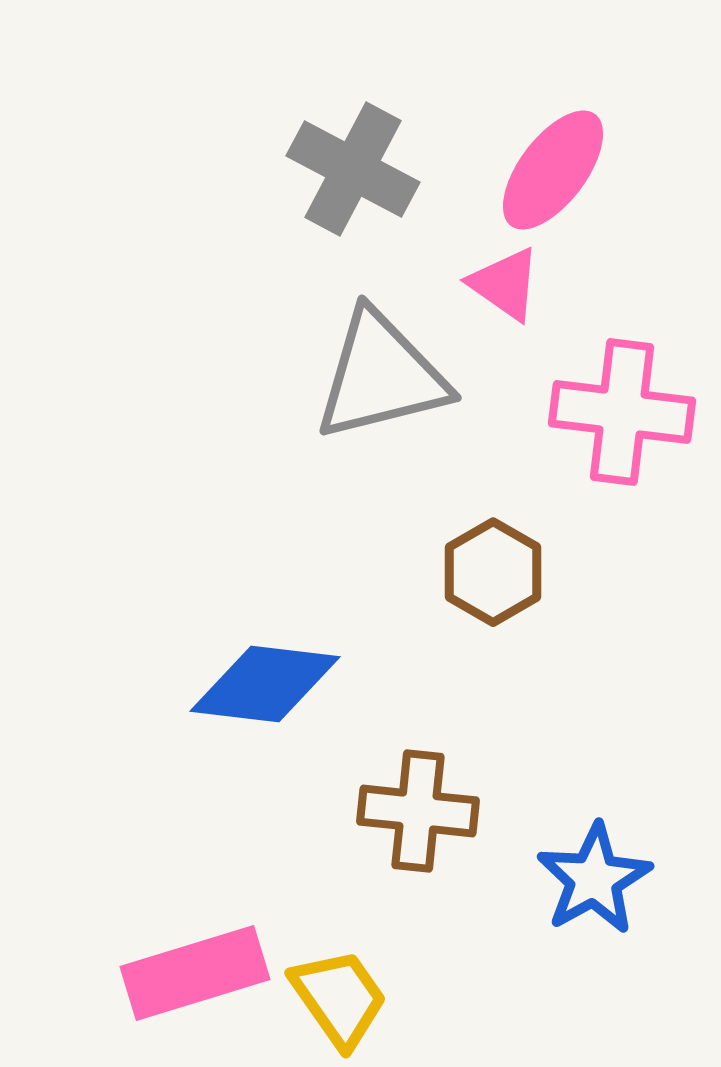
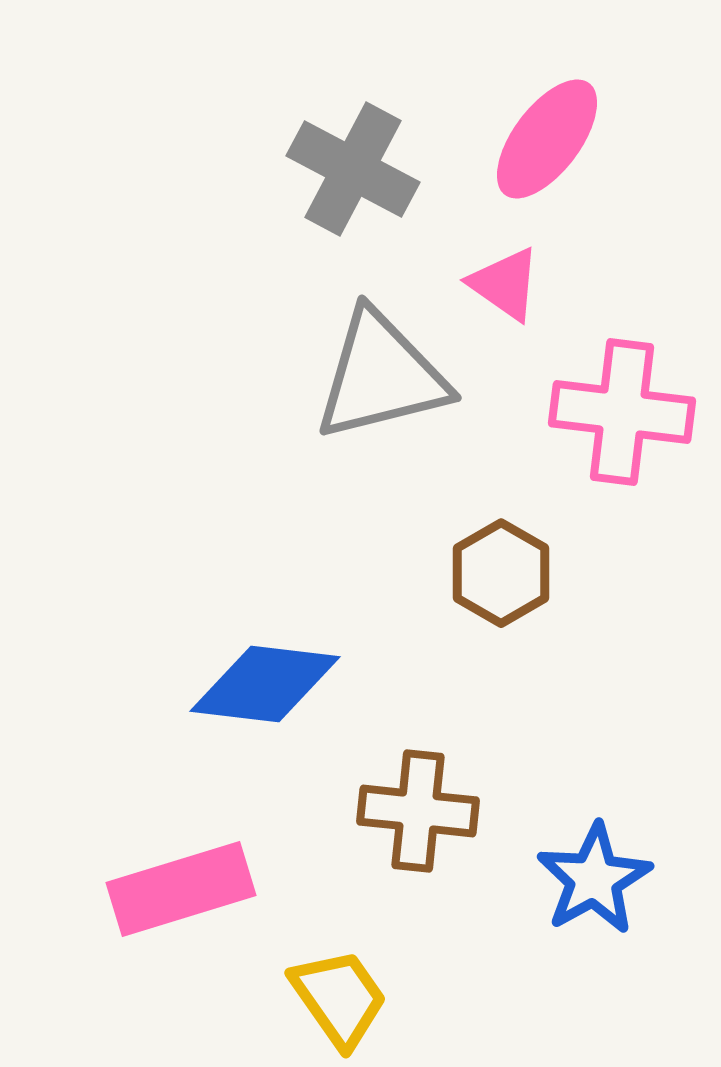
pink ellipse: moved 6 px left, 31 px up
brown hexagon: moved 8 px right, 1 px down
pink rectangle: moved 14 px left, 84 px up
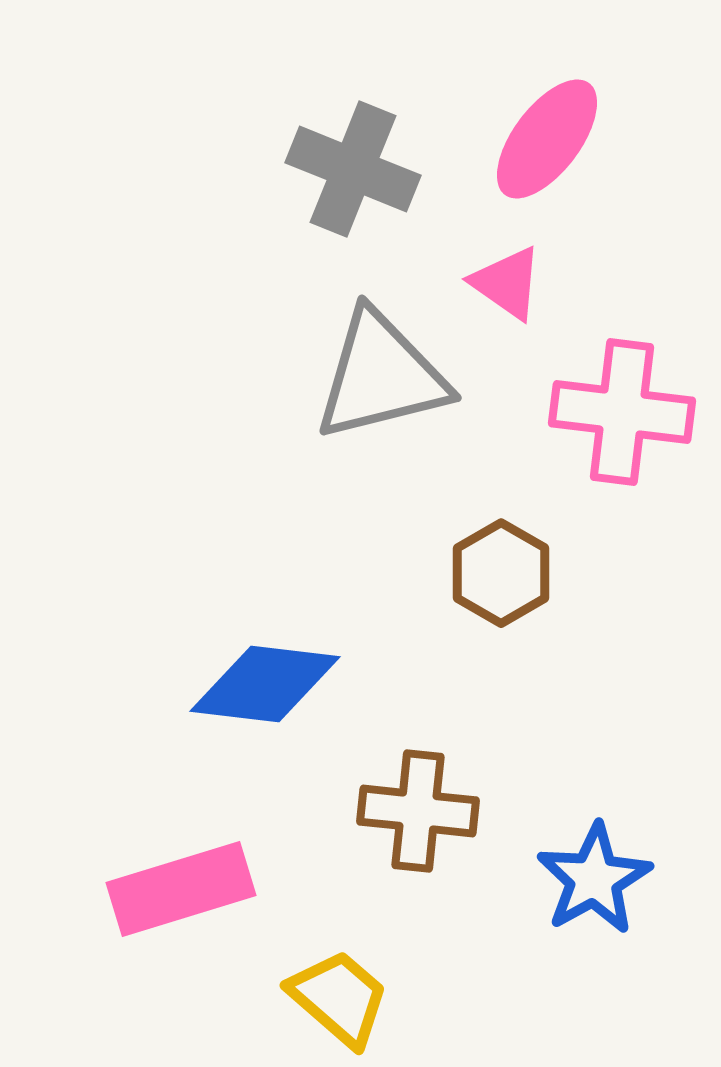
gray cross: rotated 6 degrees counterclockwise
pink triangle: moved 2 px right, 1 px up
yellow trapezoid: rotated 14 degrees counterclockwise
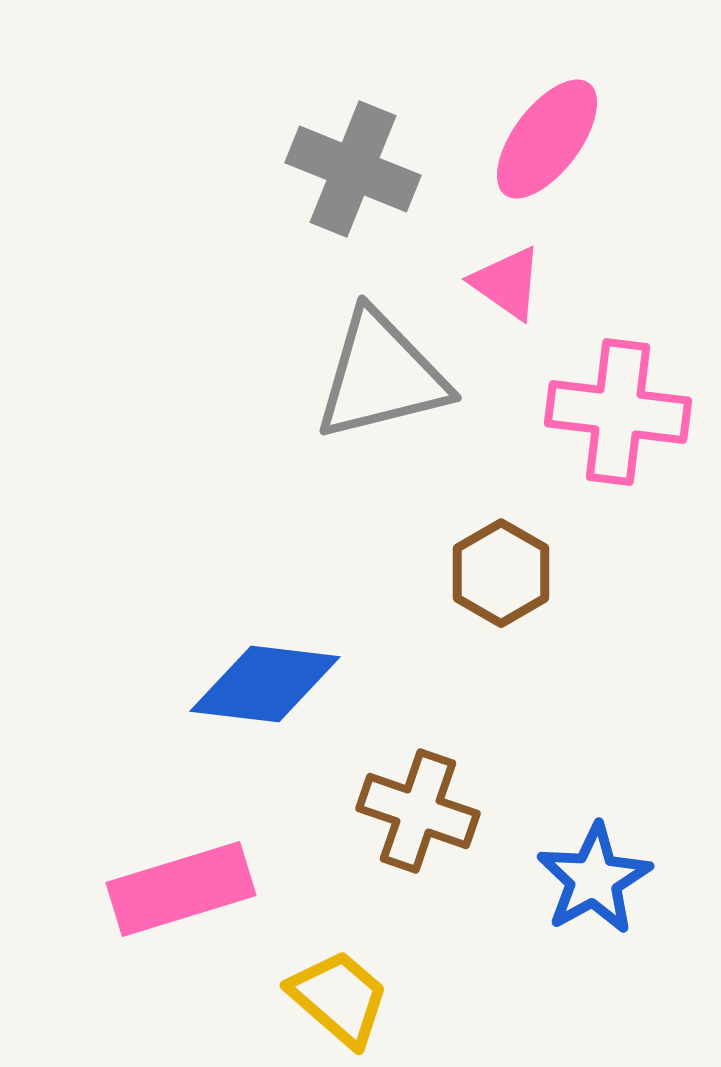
pink cross: moved 4 px left
brown cross: rotated 13 degrees clockwise
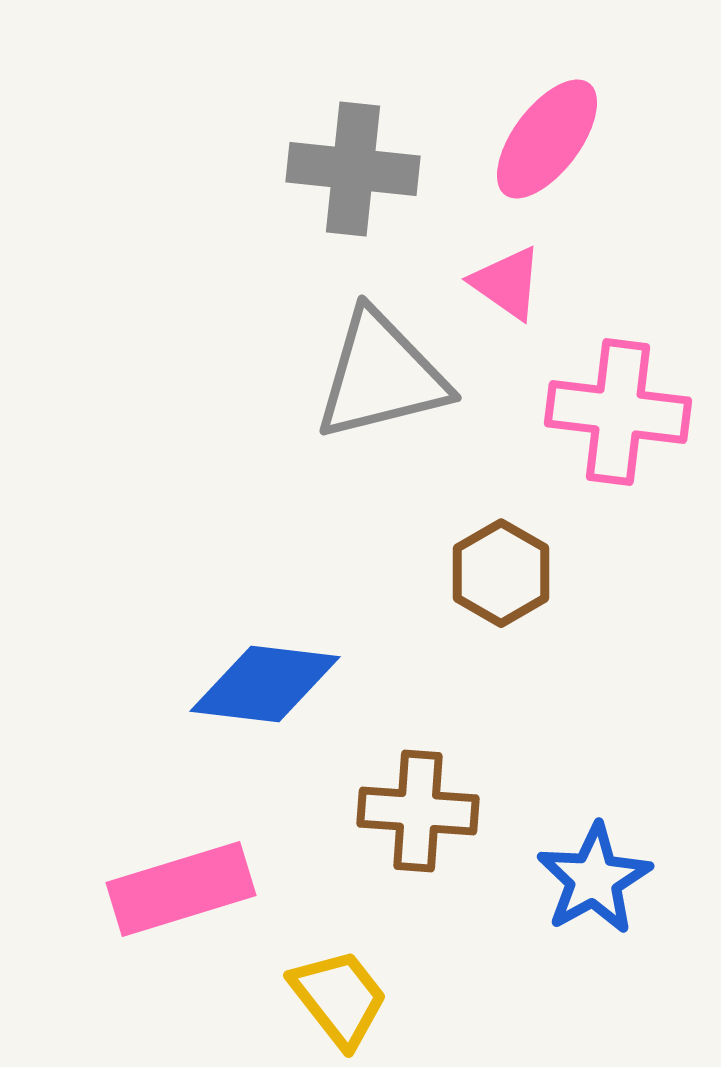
gray cross: rotated 16 degrees counterclockwise
brown cross: rotated 15 degrees counterclockwise
yellow trapezoid: rotated 11 degrees clockwise
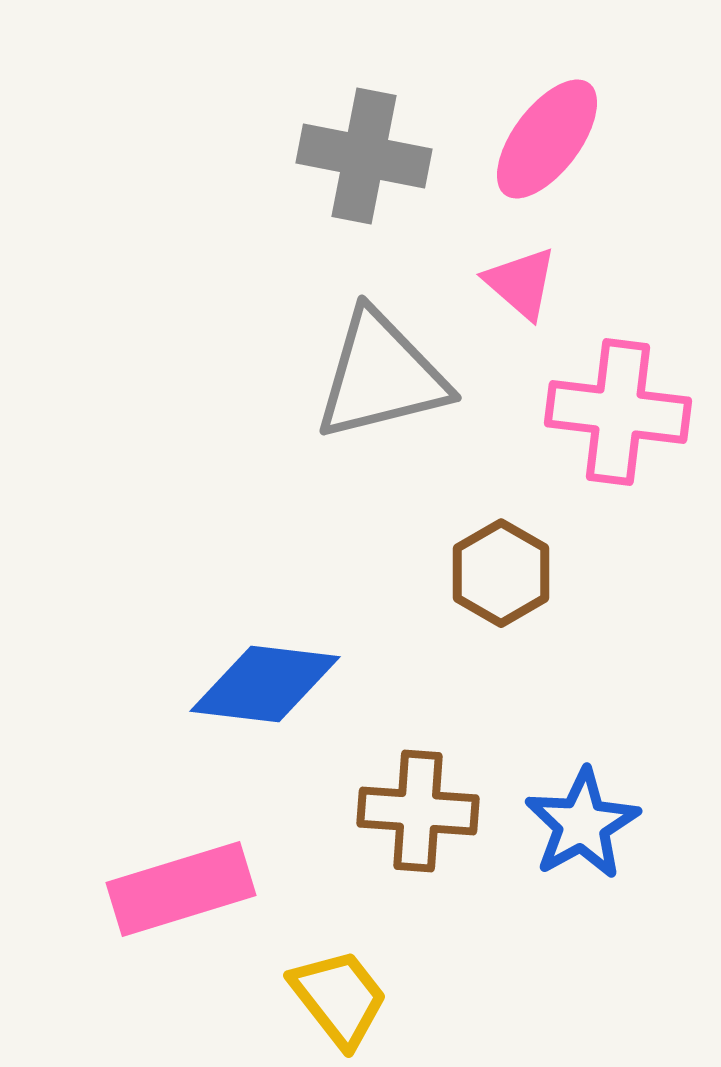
gray cross: moved 11 px right, 13 px up; rotated 5 degrees clockwise
pink triangle: moved 14 px right; rotated 6 degrees clockwise
blue star: moved 12 px left, 55 px up
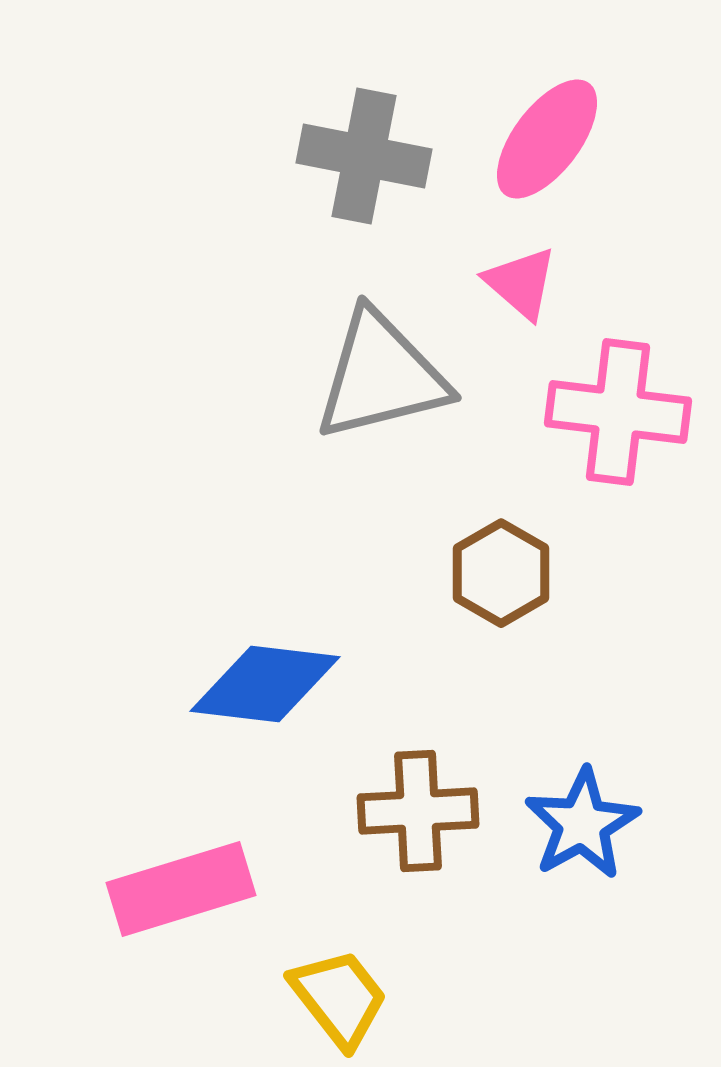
brown cross: rotated 7 degrees counterclockwise
